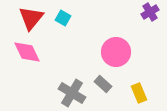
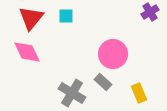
cyan square: moved 3 px right, 2 px up; rotated 28 degrees counterclockwise
pink circle: moved 3 px left, 2 px down
gray rectangle: moved 2 px up
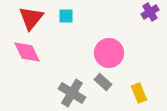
pink circle: moved 4 px left, 1 px up
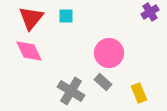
pink diamond: moved 2 px right, 1 px up
gray cross: moved 1 px left, 2 px up
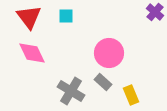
purple cross: moved 5 px right; rotated 18 degrees counterclockwise
red triangle: moved 2 px left, 1 px up; rotated 16 degrees counterclockwise
pink diamond: moved 3 px right, 2 px down
yellow rectangle: moved 8 px left, 2 px down
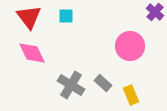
pink circle: moved 21 px right, 7 px up
gray rectangle: moved 1 px down
gray cross: moved 6 px up
